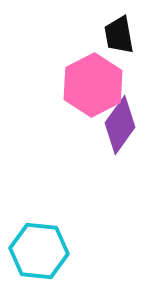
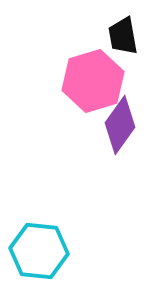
black trapezoid: moved 4 px right, 1 px down
pink hexagon: moved 4 px up; rotated 10 degrees clockwise
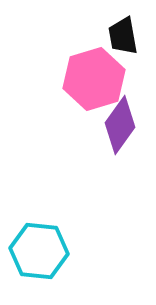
pink hexagon: moved 1 px right, 2 px up
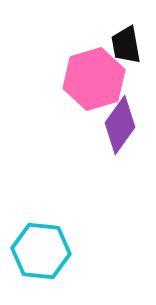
black trapezoid: moved 3 px right, 9 px down
cyan hexagon: moved 2 px right
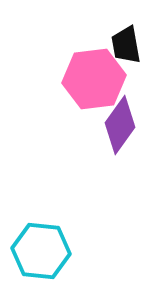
pink hexagon: rotated 10 degrees clockwise
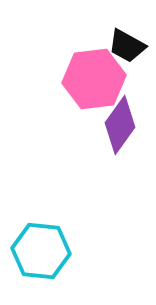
black trapezoid: moved 1 px right, 1 px down; rotated 51 degrees counterclockwise
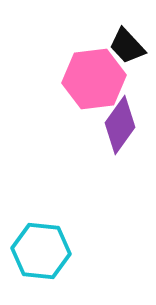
black trapezoid: rotated 18 degrees clockwise
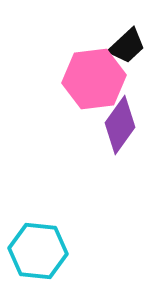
black trapezoid: rotated 90 degrees counterclockwise
cyan hexagon: moved 3 px left
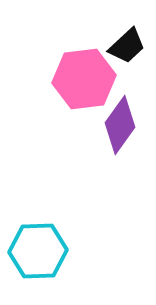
pink hexagon: moved 10 px left
cyan hexagon: rotated 8 degrees counterclockwise
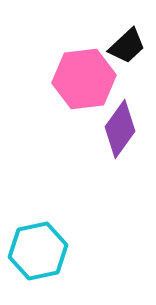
purple diamond: moved 4 px down
cyan hexagon: rotated 10 degrees counterclockwise
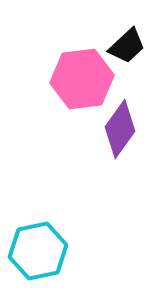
pink hexagon: moved 2 px left
